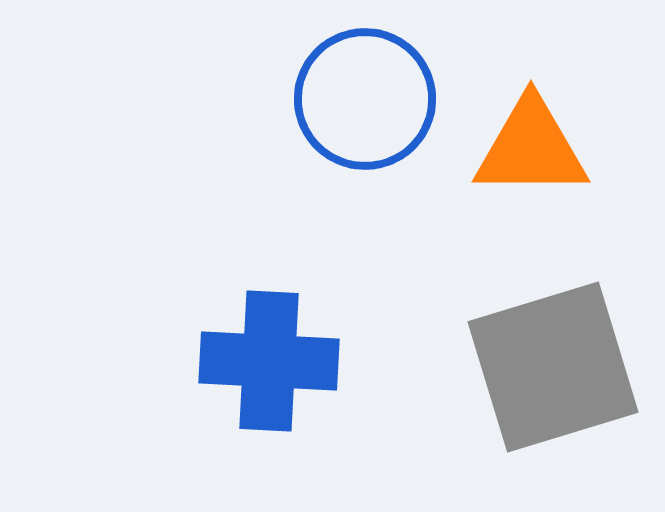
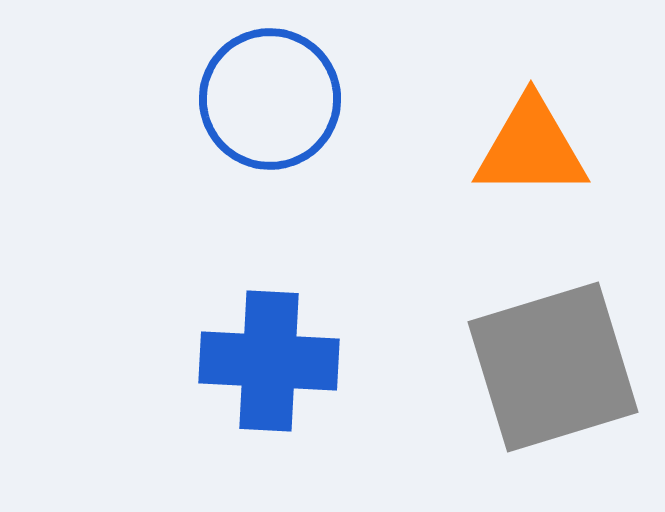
blue circle: moved 95 px left
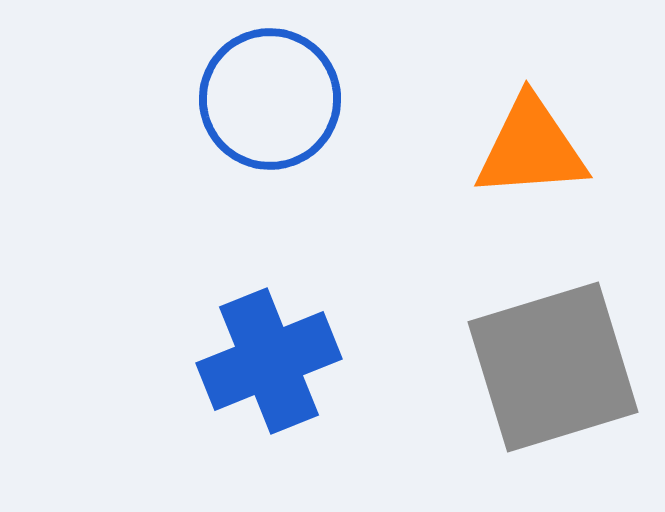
orange triangle: rotated 4 degrees counterclockwise
blue cross: rotated 25 degrees counterclockwise
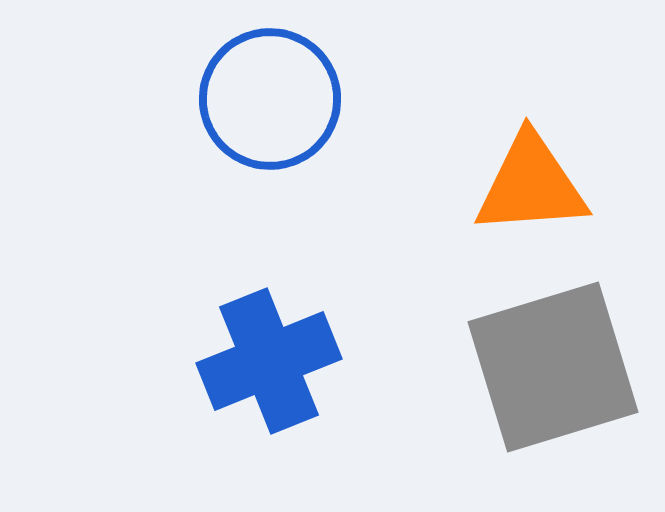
orange triangle: moved 37 px down
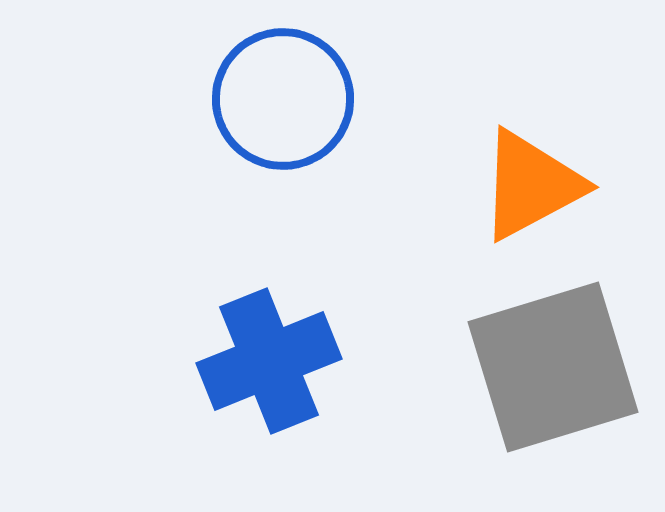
blue circle: moved 13 px right
orange triangle: rotated 24 degrees counterclockwise
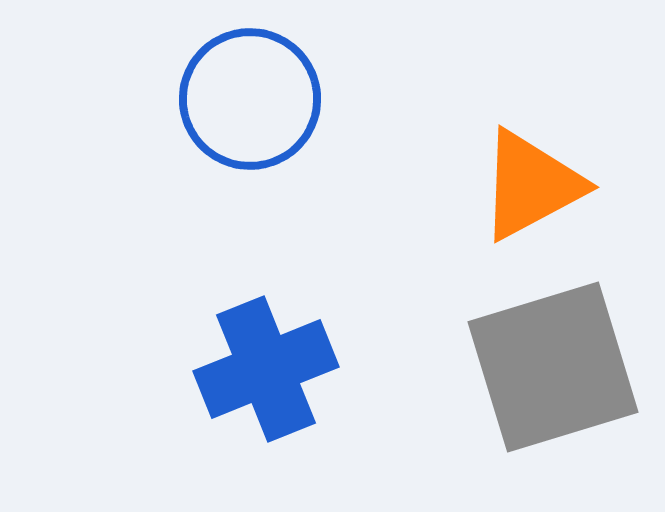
blue circle: moved 33 px left
blue cross: moved 3 px left, 8 px down
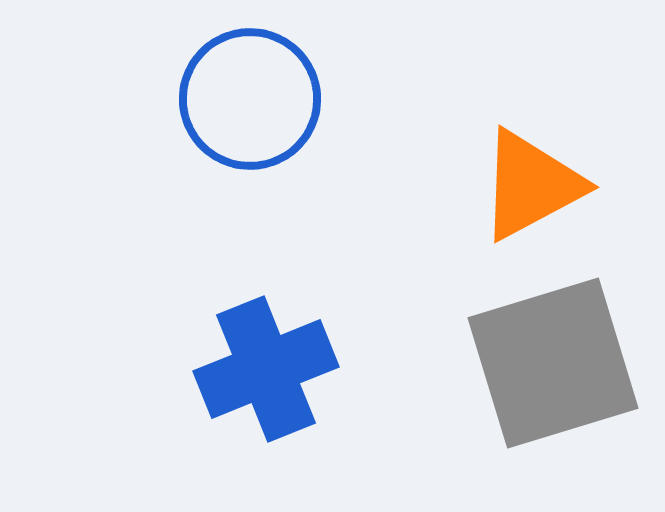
gray square: moved 4 px up
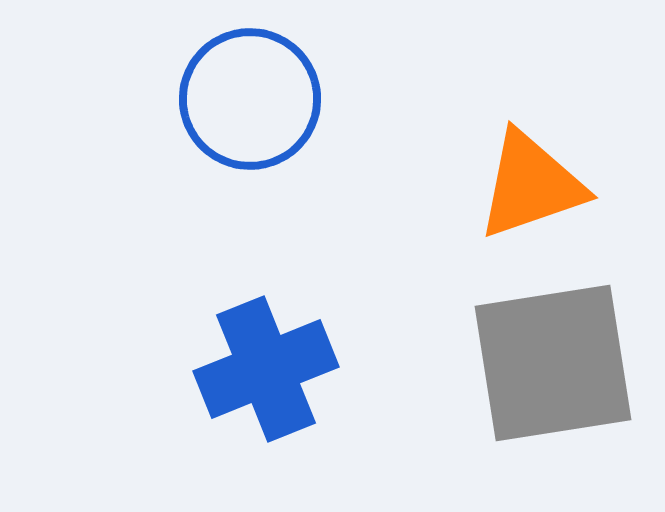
orange triangle: rotated 9 degrees clockwise
gray square: rotated 8 degrees clockwise
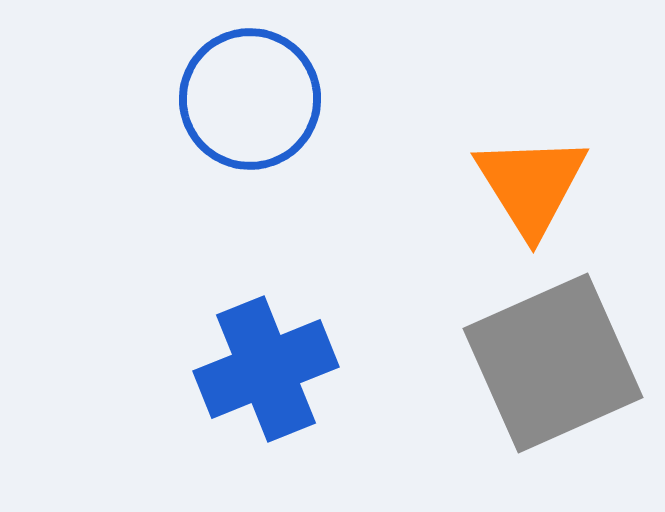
orange triangle: rotated 43 degrees counterclockwise
gray square: rotated 15 degrees counterclockwise
